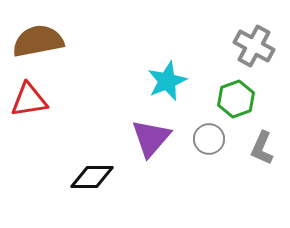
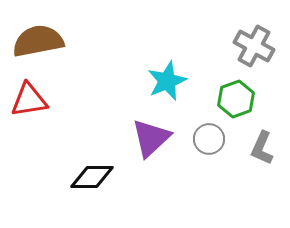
purple triangle: rotated 6 degrees clockwise
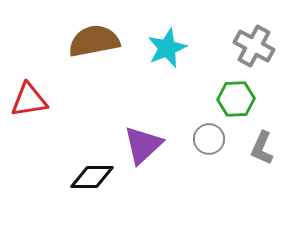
brown semicircle: moved 56 px right
cyan star: moved 33 px up
green hexagon: rotated 18 degrees clockwise
purple triangle: moved 8 px left, 7 px down
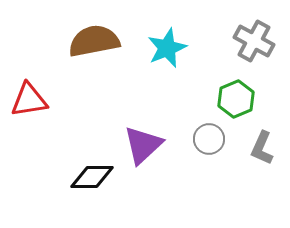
gray cross: moved 5 px up
green hexagon: rotated 21 degrees counterclockwise
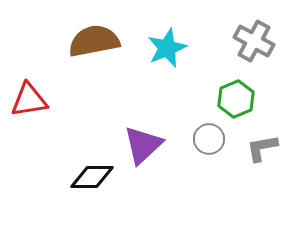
gray L-shape: rotated 56 degrees clockwise
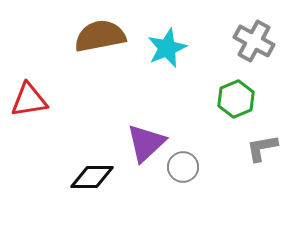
brown semicircle: moved 6 px right, 5 px up
gray circle: moved 26 px left, 28 px down
purple triangle: moved 3 px right, 2 px up
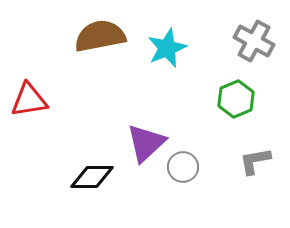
gray L-shape: moved 7 px left, 13 px down
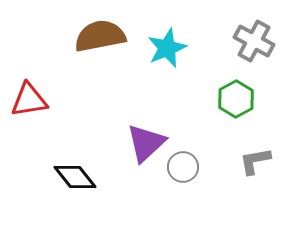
green hexagon: rotated 6 degrees counterclockwise
black diamond: moved 17 px left; rotated 51 degrees clockwise
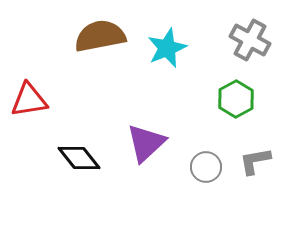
gray cross: moved 4 px left, 1 px up
gray circle: moved 23 px right
black diamond: moved 4 px right, 19 px up
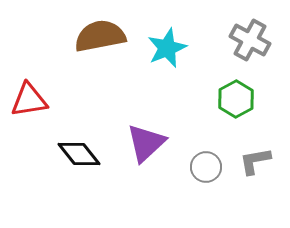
black diamond: moved 4 px up
